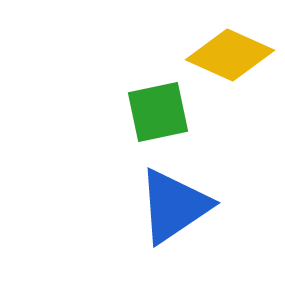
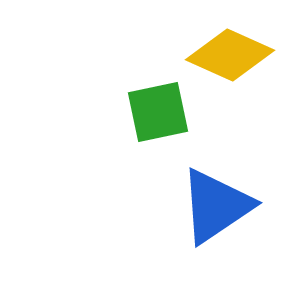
blue triangle: moved 42 px right
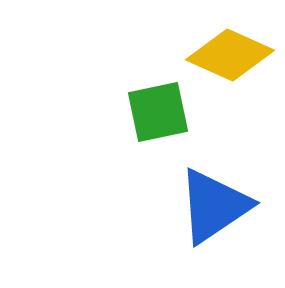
blue triangle: moved 2 px left
